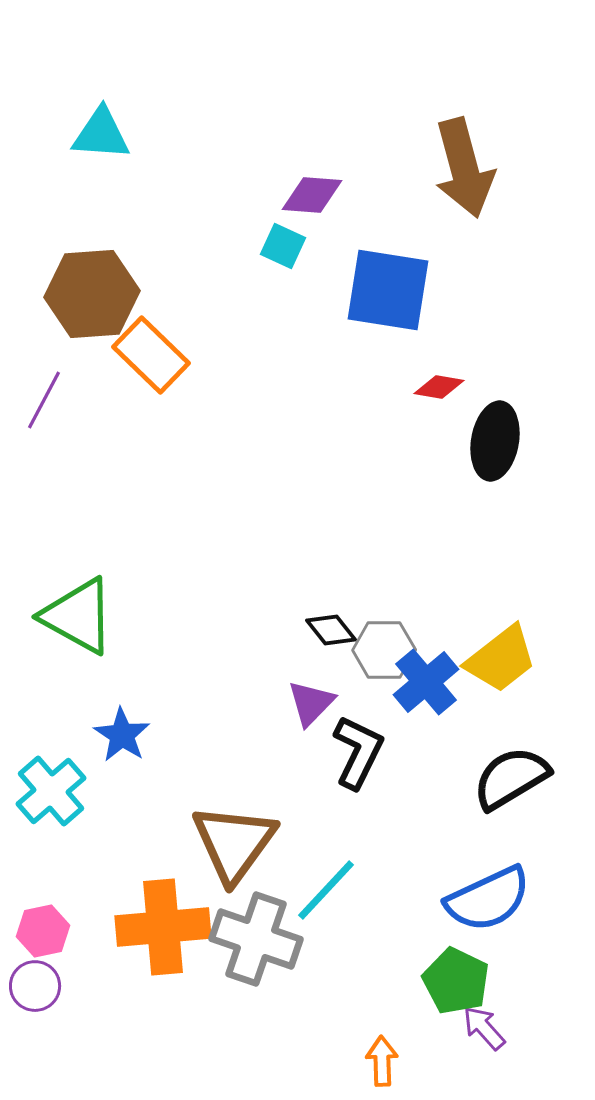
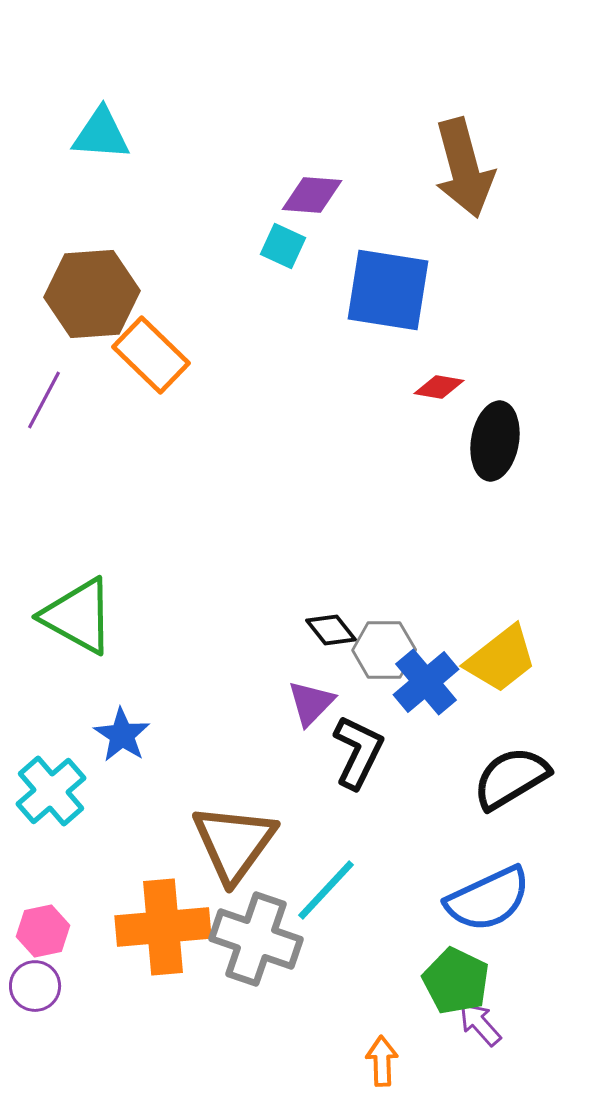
purple arrow: moved 4 px left, 4 px up
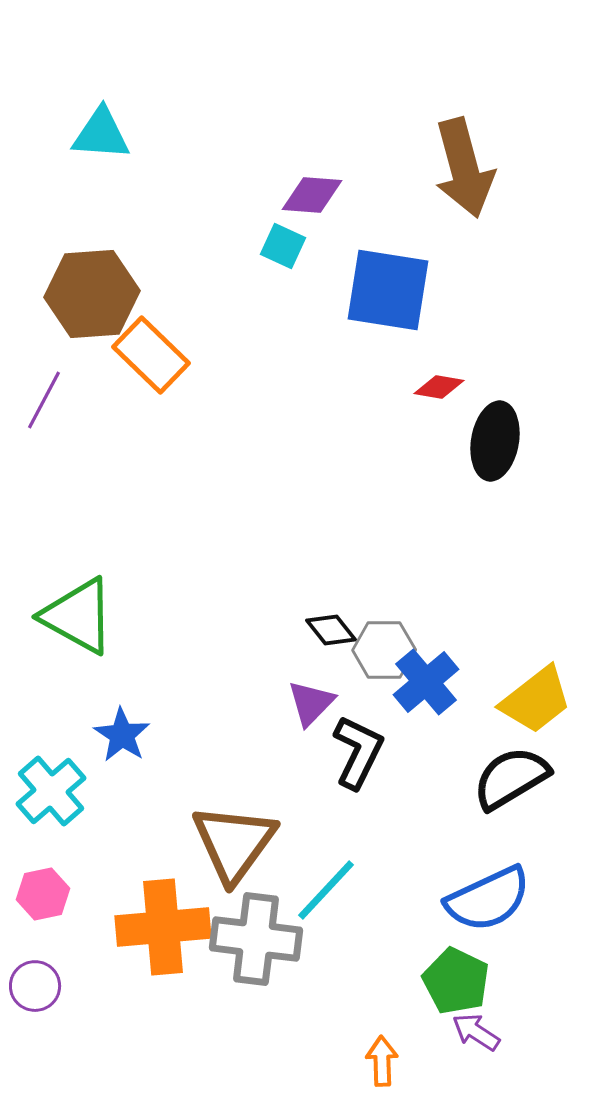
yellow trapezoid: moved 35 px right, 41 px down
pink hexagon: moved 37 px up
gray cross: rotated 12 degrees counterclockwise
purple arrow: moved 4 px left, 8 px down; rotated 15 degrees counterclockwise
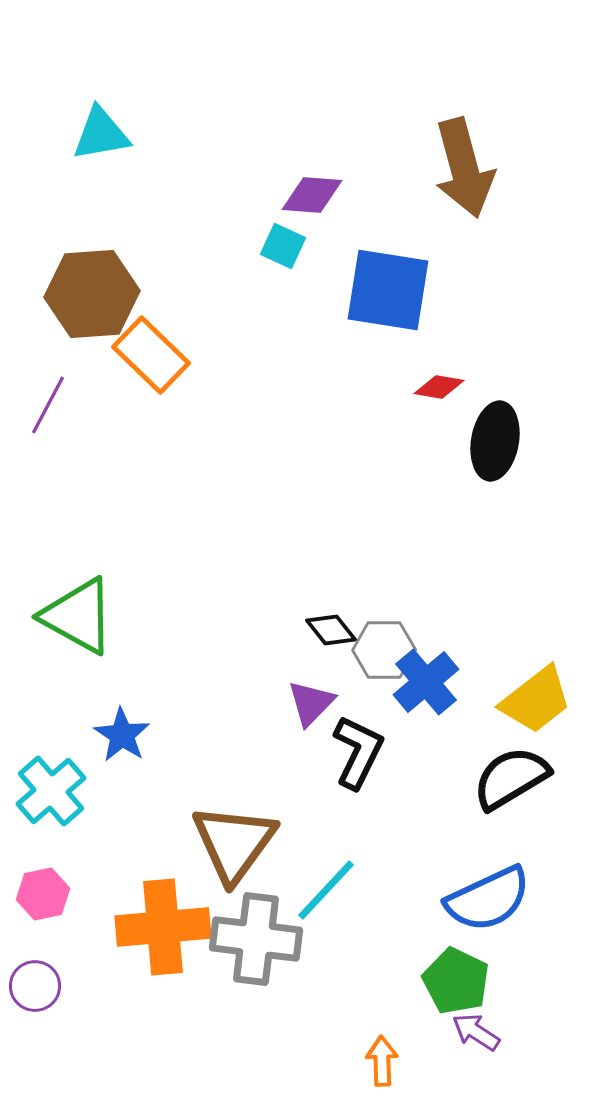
cyan triangle: rotated 14 degrees counterclockwise
purple line: moved 4 px right, 5 px down
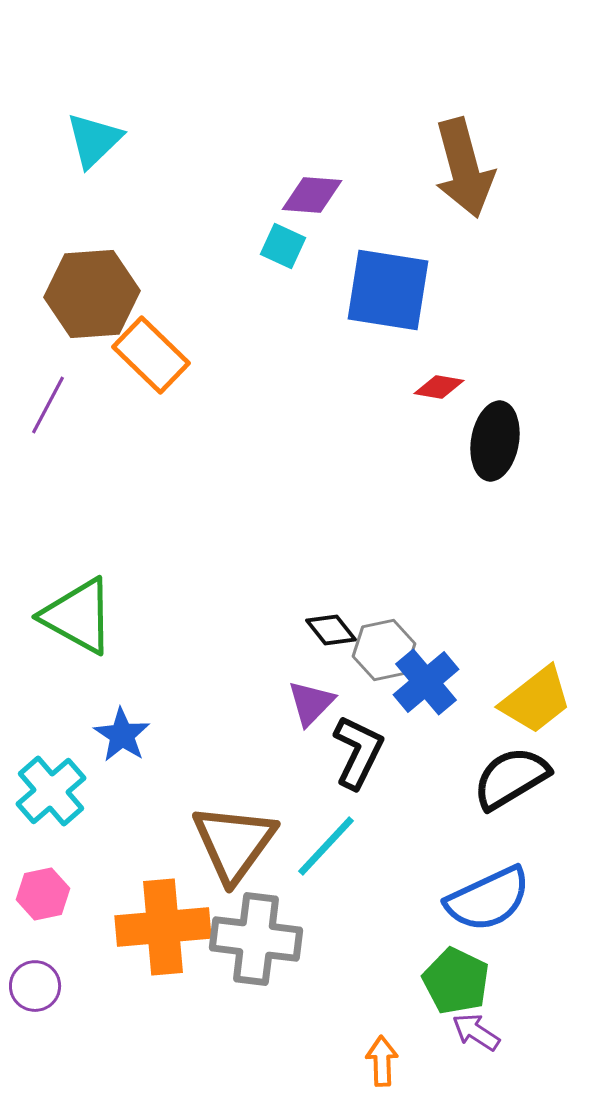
cyan triangle: moved 7 px left, 6 px down; rotated 34 degrees counterclockwise
gray hexagon: rotated 12 degrees counterclockwise
cyan line: moved 44 px up
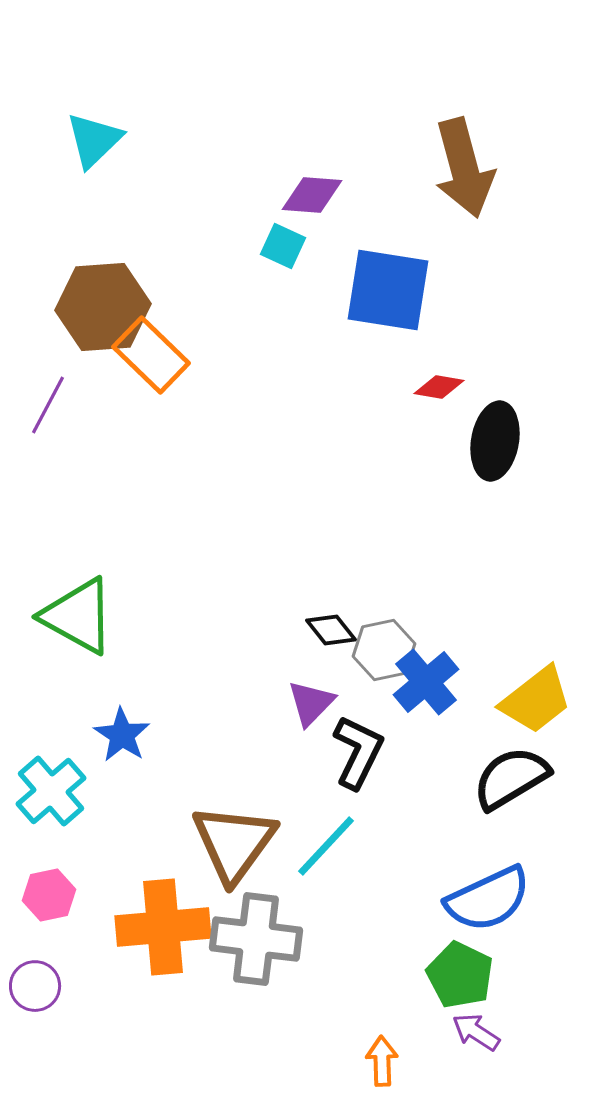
brown hexagon: moved 11 px right, 13 px down
pink hexagon: moved 6 px right, 1 px down
green pentagon: moved 4 px right, 6 px up
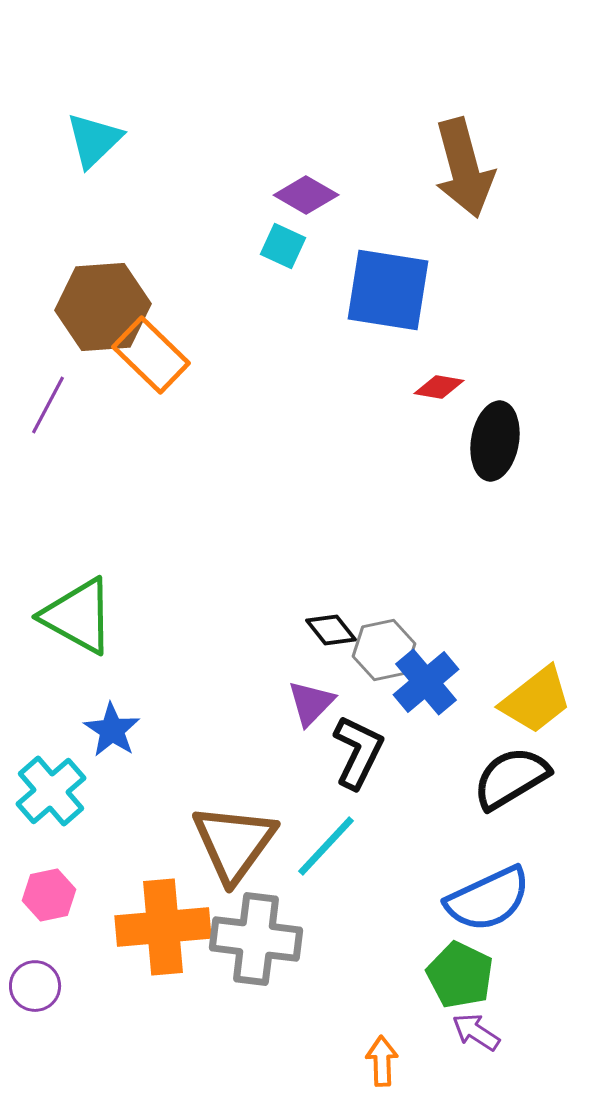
purple diamond: moved 6 px left; rotated 26 degrees clockwise
blue star: moved 10 px left, 5 px up
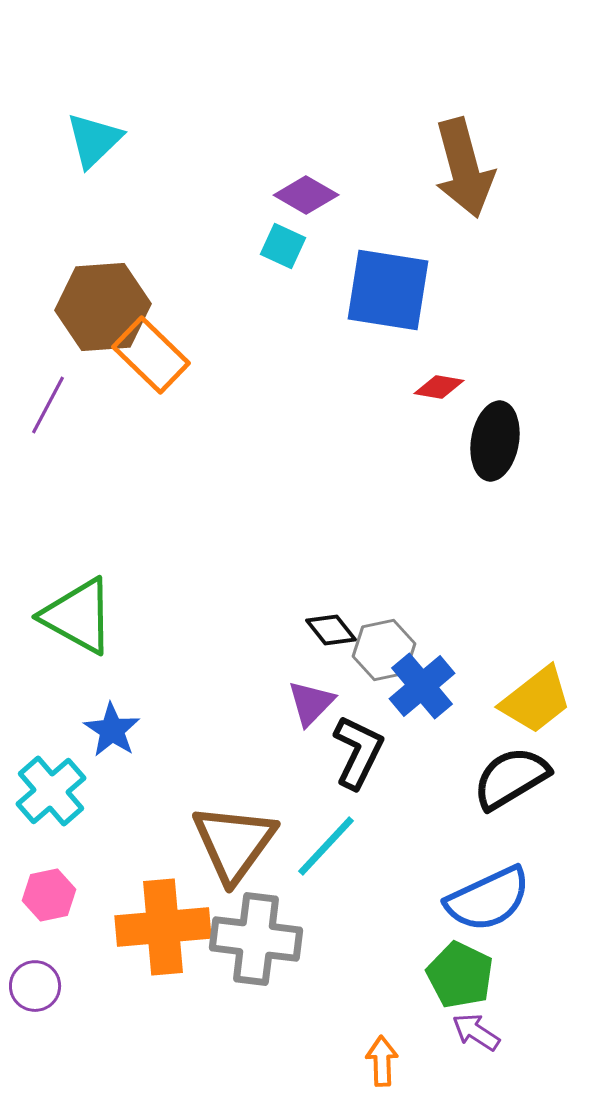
blue cross: moved 4 px left, 4 px down
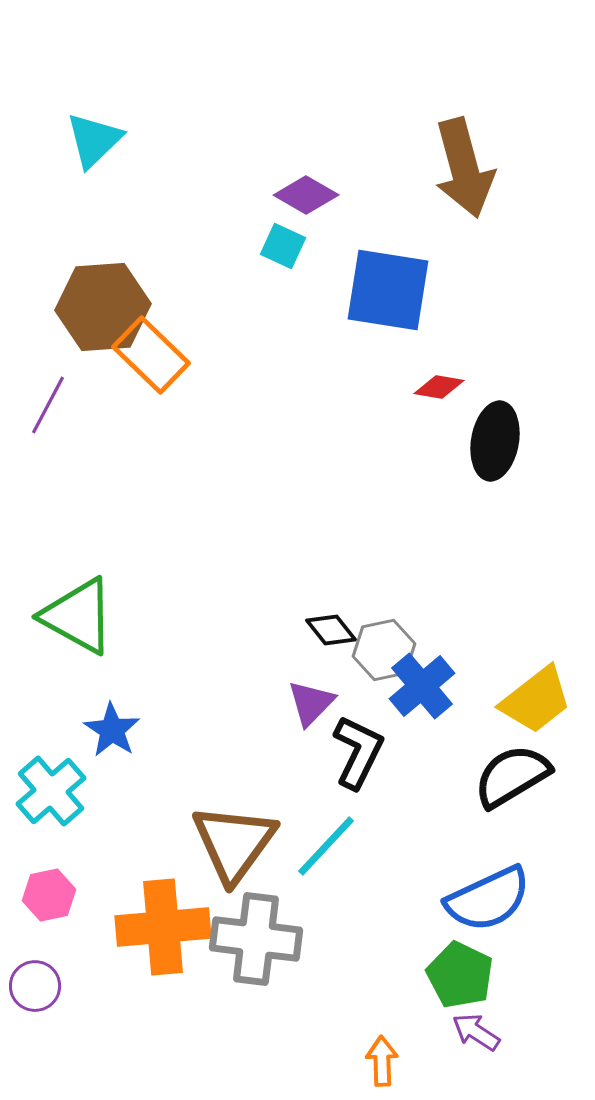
black semicircle: moved 1 px right, 2 px up
